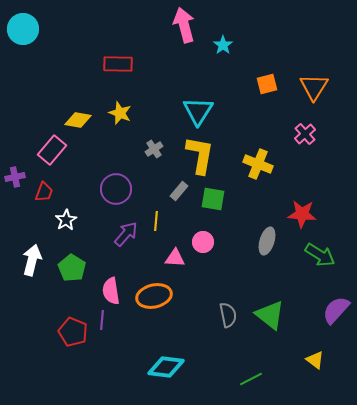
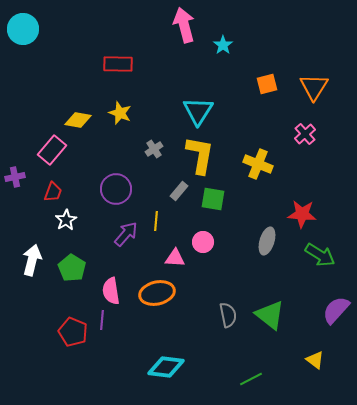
red trapezoid: moved 9 px right
orange ellipse: moved 3 px right, 3 px up
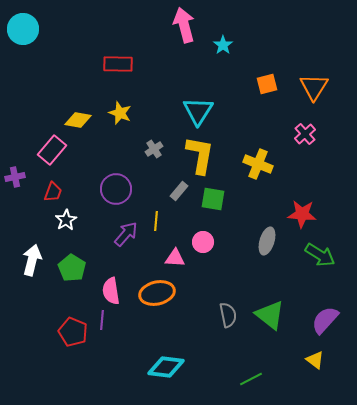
purple semicircle: moved 11 px left, 10 px down
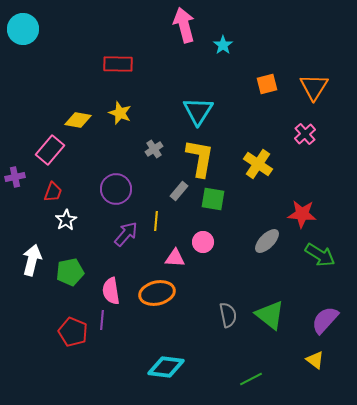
pink rectangle: moved 2 px left
yellow L-shape: moved 3 px down
yellow cross: rotated 12 degrees clockwise
gray ellipse: rotated 28 degrees clockwise
green pentagon: moved 2 px left, 4 px down; rotated 28 degrees clockwise
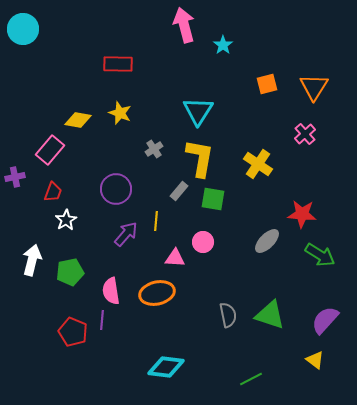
green triangle: rotated 20 degrees counterclockwise
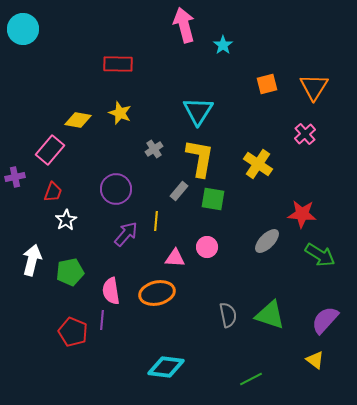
pink circle: moved 4 px right, 5 px down
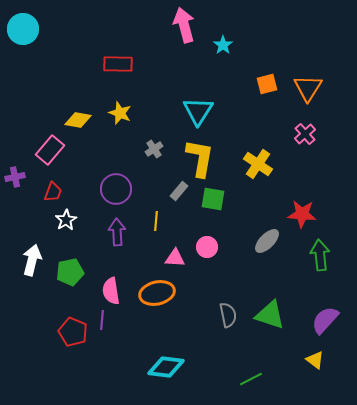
orange triangle: moved 6 px left, 1 px down
purple arrow: moved 9 px left, 2 px up; rotated 44 degrees counterclockwise
green arrow: rotated 128 degrees counterclockwise
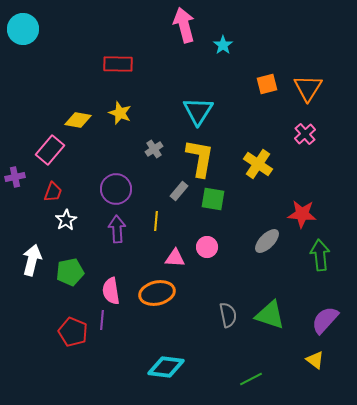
purple arrow: moved 3 px up
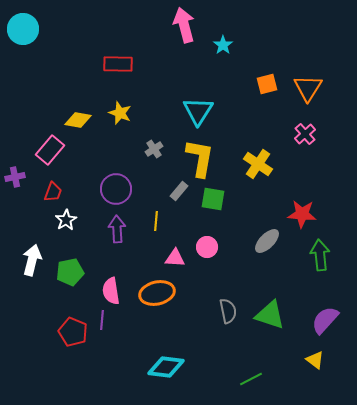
gray semicircle: moved 4 px up
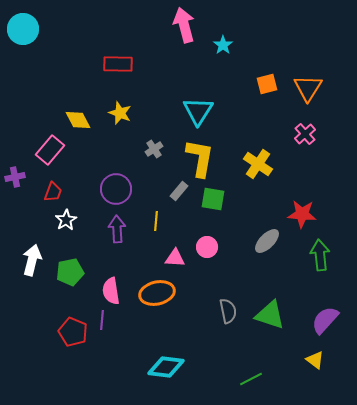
yellow diamond: rotated 52 degrees clockwise
